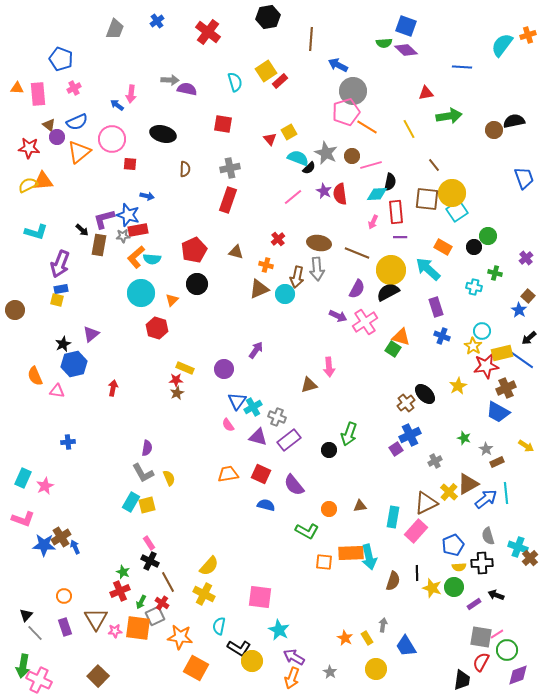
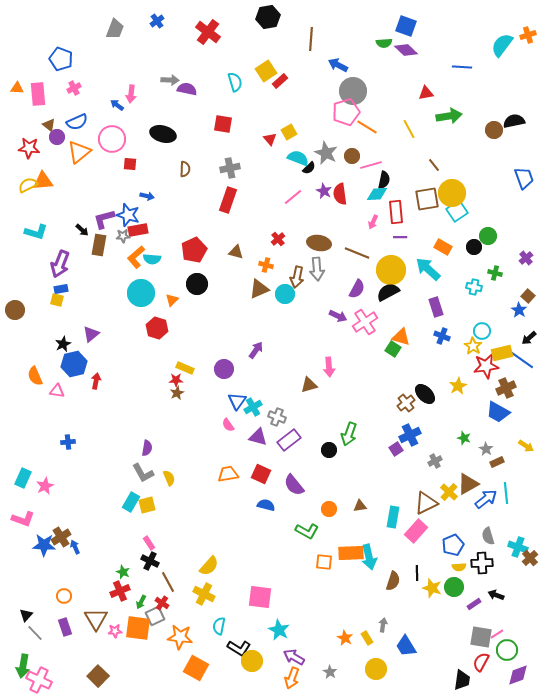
black semicircle at (390, 182): moved 6 px left, 2 px up
brown square at (427, 199): rotated 15 degrees counterclockwise
red arrow at (113, 388): moved 17 px left, 7 px up
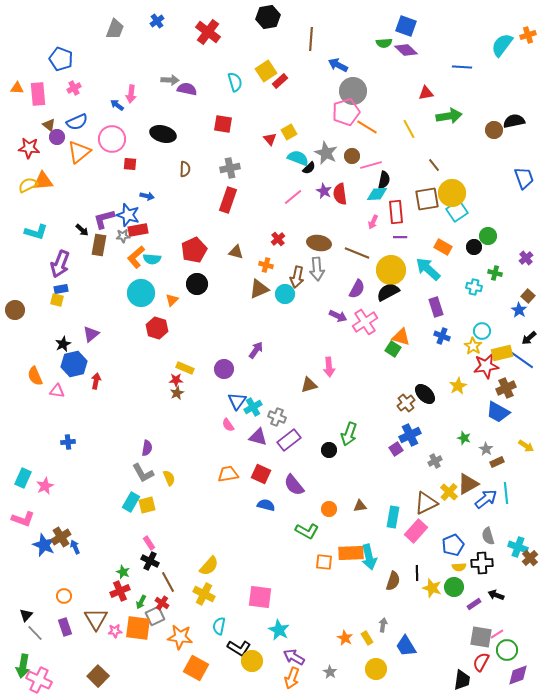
blue star at (44, 545): rotated 20 degrees clockwise
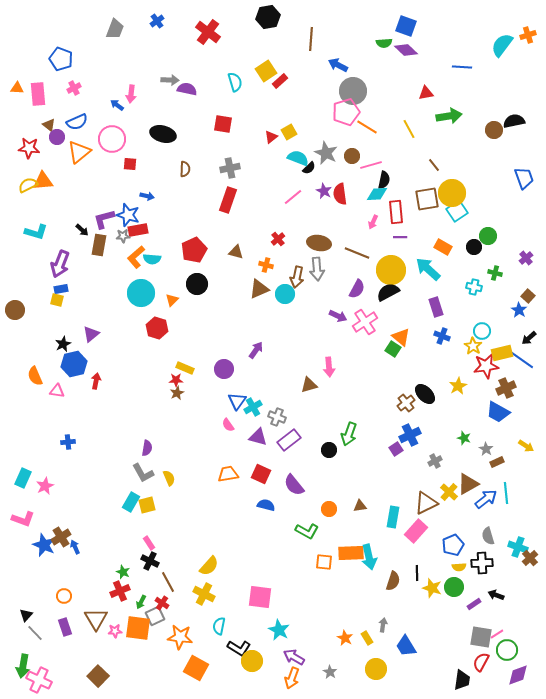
red triangle at (270, 139): moved 1 px right, 2 px up; rotated 32 degrees clockwise
orange triangle at (401, 337): rotated 24 degrees clockwise
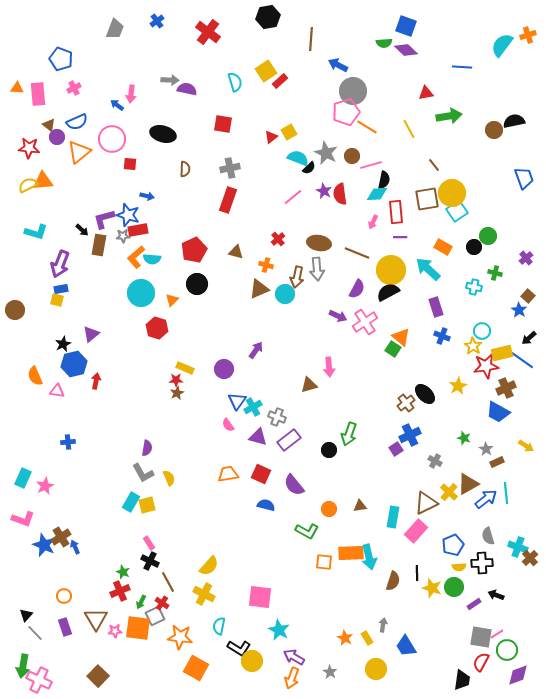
gray cross at (435, 461): rotated 32 degrees counterclockwise
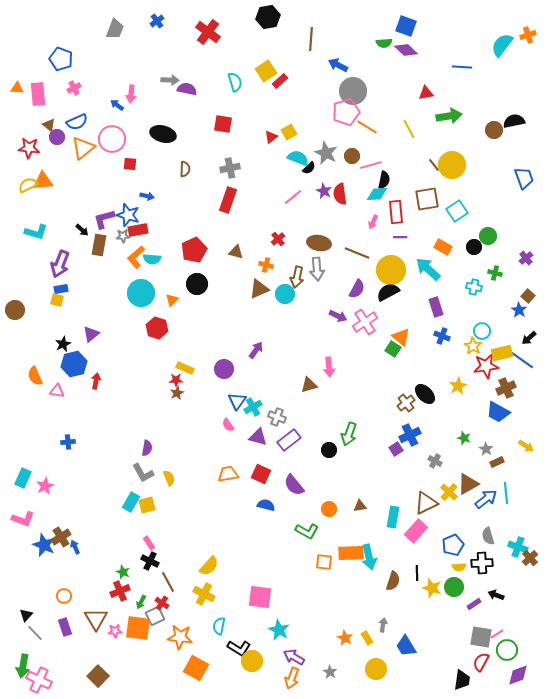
orange triangle at (79, 152): moved 4 px right, 4 px up
yellow circle at (452, 193): moved 28 px up
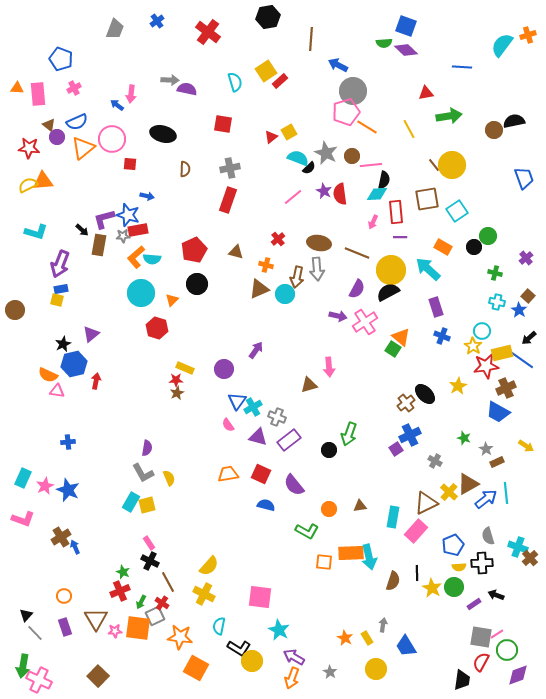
pink line at (371, 165): rotated 10 degrees clockwise
cyan cross at (474, 287): moved 23 px right, 15 px down
purple arrow at (338, 316): rotated 12 degrees counterclockwise
orange semicircle at (35, 376): moved 13 px right, 1 px up; rotated 42 degrees counterclockwise
blue star at (44, 545): moved 24 px right, 55 px up
yellow star at (432, 588): rotated 12 degrees clockwise
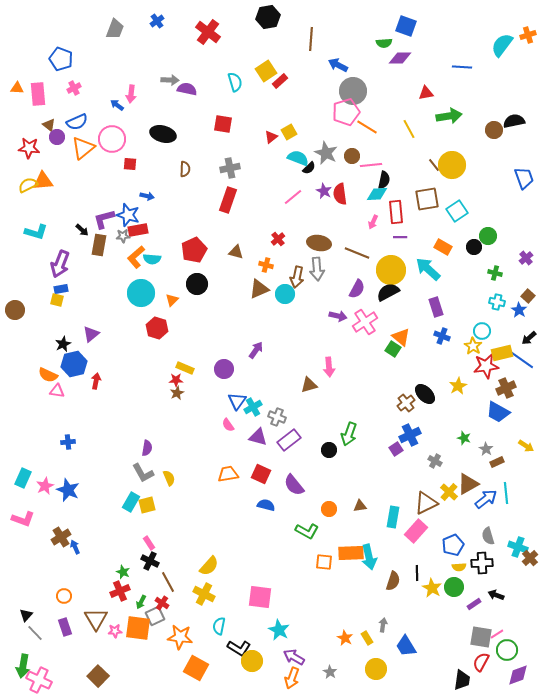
purple diamond at (406, 50): moved 6 px left, 8 px down; rotated 45 degrees counterclockwise
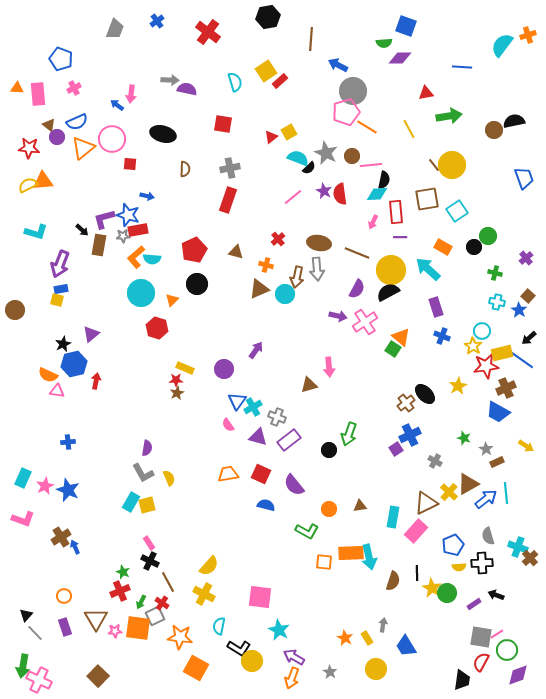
green circle at (454, 587): moved 7 px left, 6 px down
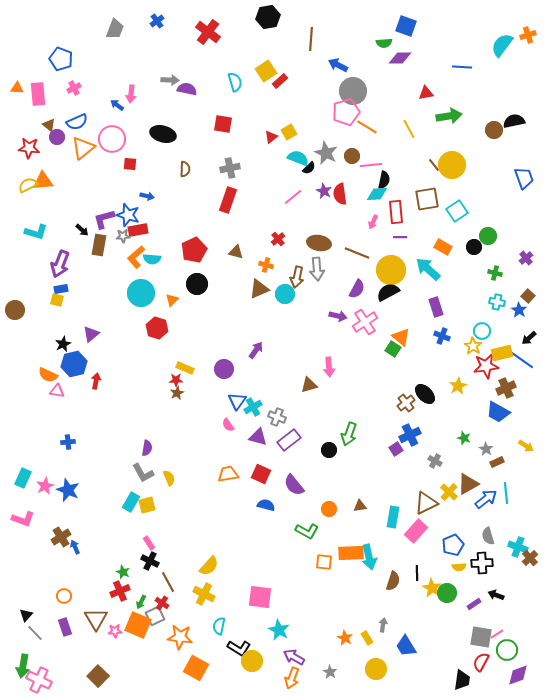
orange square at (138, 628): moved 3 px up; rotated 16 degrees clockwise
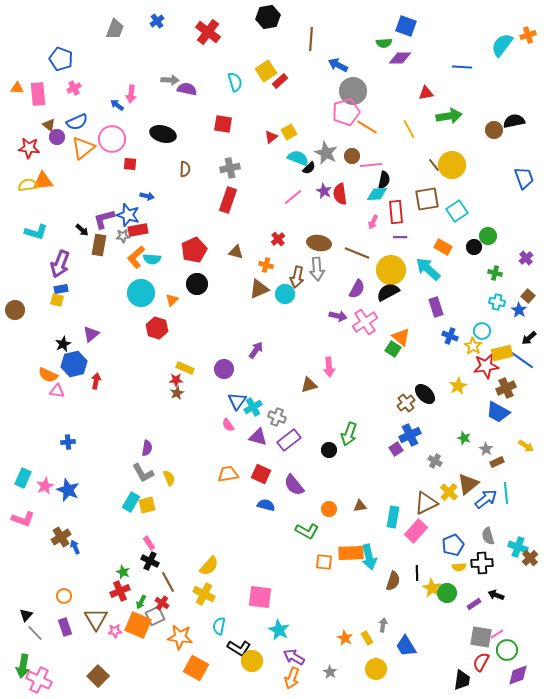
yellow semicircle at (28, 185): rotated 18 degrees clockwise
blue cross at (442, 336): moved 8 px right
brown triangle at (468, 484): rotated 10 degrees counterclockwise
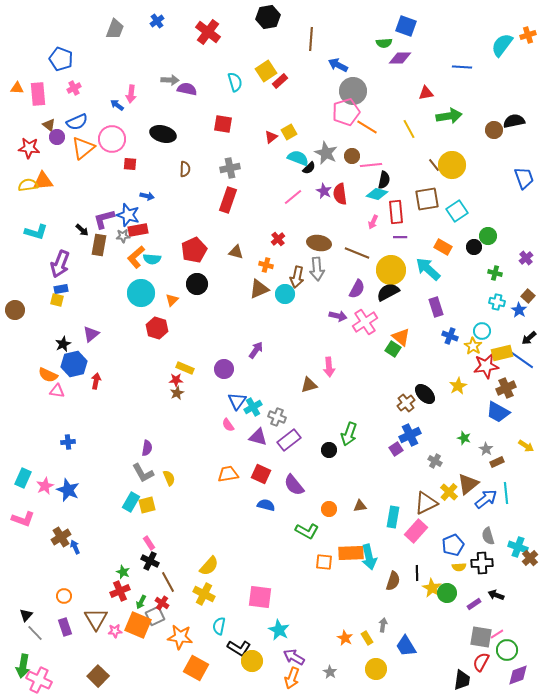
cyan diamond at (377, 194): rotated 20 degrees clockwise
